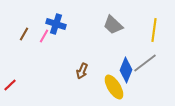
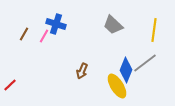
yellow ellipse: moved 3 px right, 1 px up
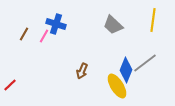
yellow line: moved 1 px left, 10 px up
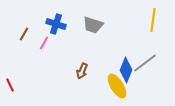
gray trapezoid: moved 20 px left; rotated 25 degrees counterclockwise
pink line: moved 7 px down
red line: rotated 72 degrees counterclockwise
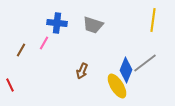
blue cross: moved 1 px right, 1 px up; rotated 12 degrees counterclockwise
brown line: moved 3 px left, 16 px down
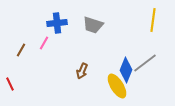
blue cross: rotated 12 degrees counterclockwise
red line: moved 1 px up
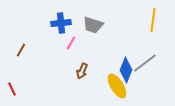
blue cross: moved 4 px right
pink line: moved 27 px right
red line: moved 2 px right, 5 px down
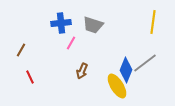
yellow line: moved 2 px down
red line: moved 18 px right, 12 px up
